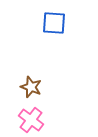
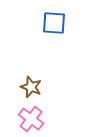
pink cross: moved 1 px up
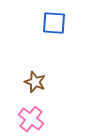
brown star: moved 4 px right, 5 px up
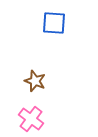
brown star: moved 1 px up
